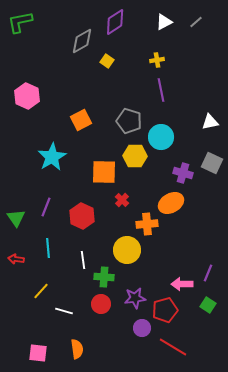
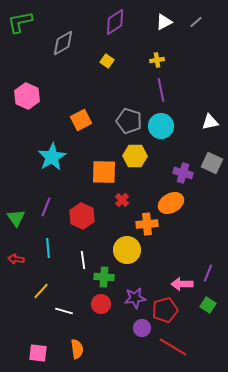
gray diamond at (82, 41): moved 19 px left, 2 px down
cyan circle at (161, 137): moved 11 px up
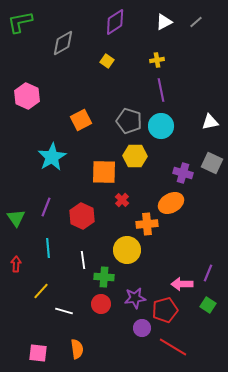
red arrow at (16, 259): moved 5 px down; rotated 84 degrees clockwise
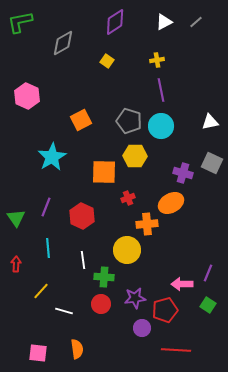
red cross at (122, 200): moved 6 px right, 2 px up; rotated 24 degrees clockwise
red line at (173, 347): moved 3 px right, 3 px down; rotated 28 degrees counterclockwise
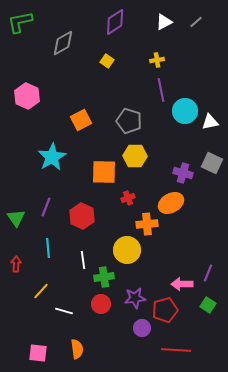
cyan circle at (161, 126): moved 24 px right, 15 px up
green cross at (104, 277): rotated 12 degrees counterclockwise
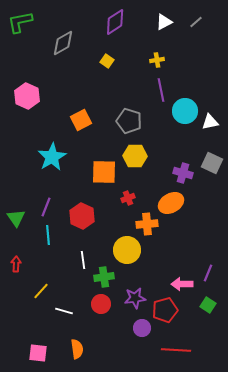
cyan line at (48, 248): moved 13 px up
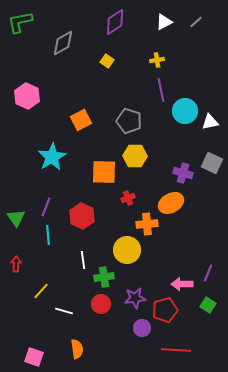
pink square at (38, 353): moved 4 px left, 4 px down; rotated 12 degrees clockwise
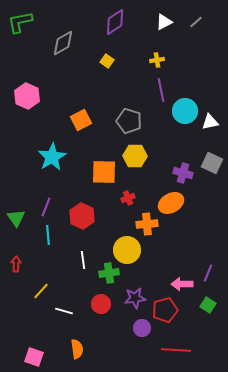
green cross at (104, 277): moved 5 px right, 4 px up
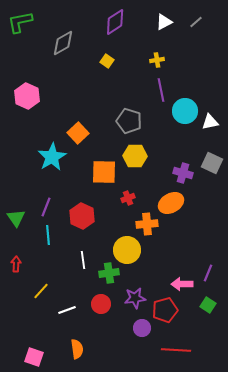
orange square at (81, 120): moved 3 px left, 13 px down; rotated 15 degrees counterclockwise
white line at (64, 311): moved 3 px right, 1 px up; rotated 36 degrees counterclockwise
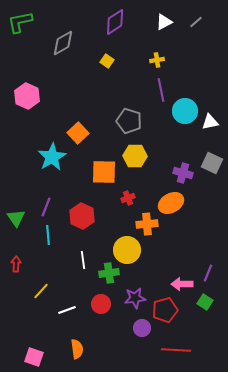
green square at (208, 305): moved 3 px left, 3 px up
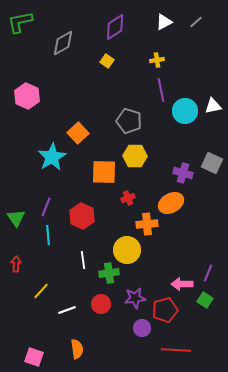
purple diamond at (115, 22): moved 5 px down
white triangle at (210, 122): moved 3 px right, 16 px up
green square at (205, 302): moved 2 px up
